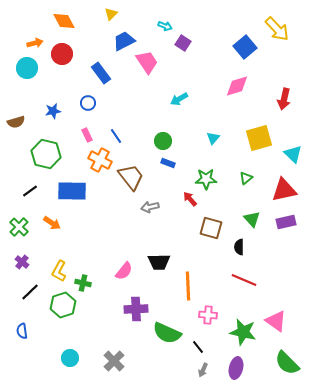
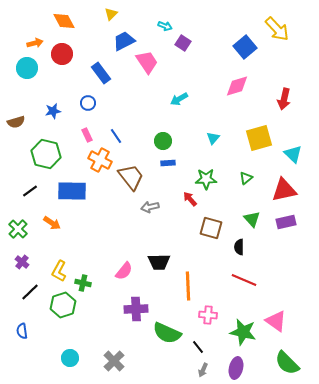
blue rectangle at (168, 163): rotated 24 degrees counterclockwise
green cross at (19, 227): moved 1 px left, 2 px down
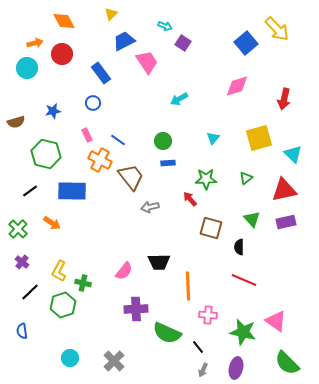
blue square at (245, 47): moved 1 px right, 4 px up
blue circle at (88, 103): moved 5 px right
blue line at (116, 136): moved 2 px right, 4 px down; rotated 21 degrees counterclockwise
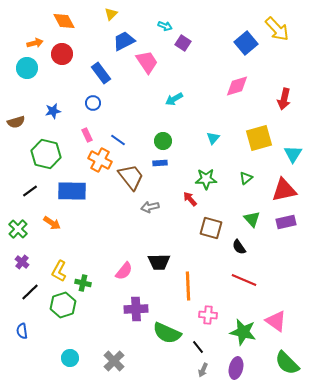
cyan arrow at (179, 99): moved 5 px left
cyan triangle at (293, 154): rotated 18 degrees clockwise
blue rectangle at (168, 163): moved 8 px left
black semicircle at (239, 247): rotated 35 degrees counterclockwise
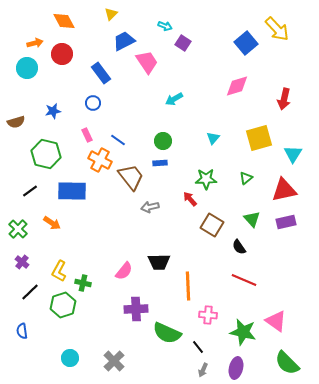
brown square at (211, 228): moved 1 px right, 3 px up; rotated 15 degrees clockwise
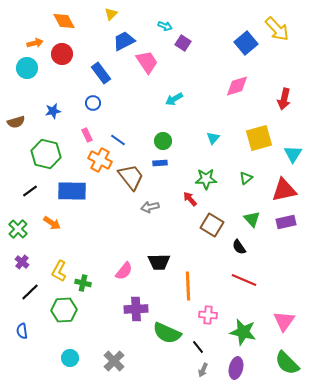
green hexagon at (63, 305): moved 1 px right, 5 px down; rotated 15 degrees clockwise
pink triangle at (276, 321): moved 8 px right; rotated 30 degrees clockwise
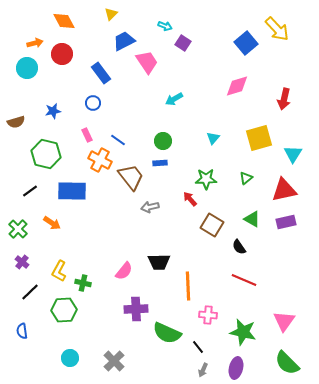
green triangle at (252, 219): rotated 18 degrees counterclockwise
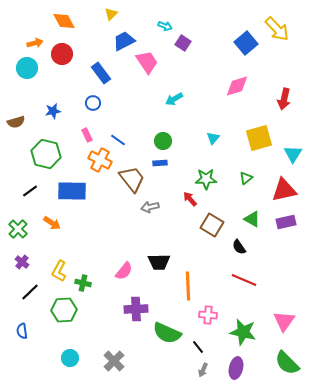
brown trapezoid at (131, 177): moved 1 px right, 2 px down
